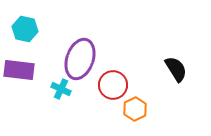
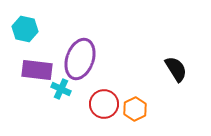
purple rectangle: moved 18 px right
red circle: moved 9 px left, 19 px down
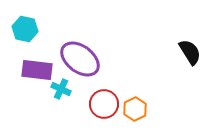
purple ellipse: rotated 72 degrees counterclockwise
black semicircle: moved 14 px right, 17 px up
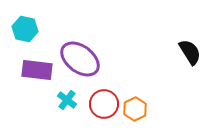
cyan cross: moved 6 px right, 11 px down; rotated 12 degrees clockwise
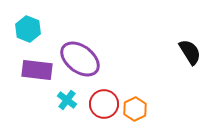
cyan hexagon: moved 3 px right; rotated 10 degrees clockwise
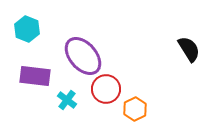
cyan hexagon: moved 1 px left
black semicircle: moved 1 px left, 3 px up
purple ellipse: moved 3 px right, 3 px up; rotated 12 degrees clockwise
purple rectangle: moved 2 px left, 6 px down
red circle: moved 2 px right, 15 px up
